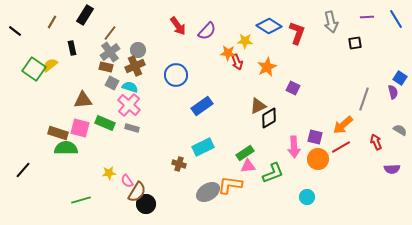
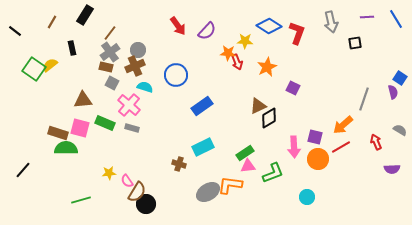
cyan semicircle at (130, 87): moved 15 px right
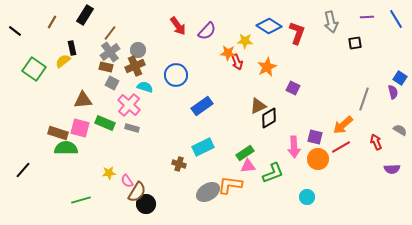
yellow semicircle at (50, 65): moved 13 px right, 4 px up
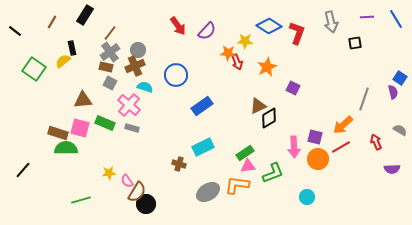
gray square at (112, 83): moved 2 px left
orange L-shape at (230, 185): moved 7 px right
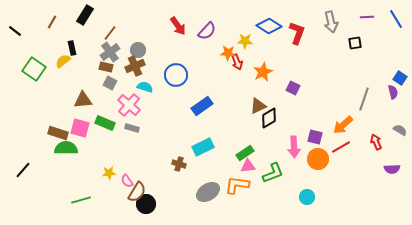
orange star at (267, 67): moved 4 px left, 5 px down
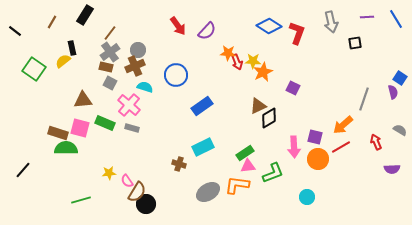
yellow star at (245, 41): moved 8 px right, 20 px down
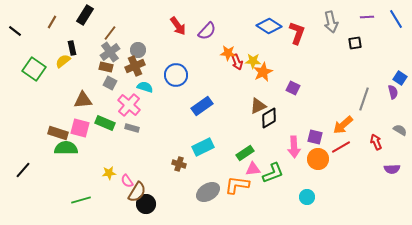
pink triangle at (248, 166): moved 5 px right, 3 px down
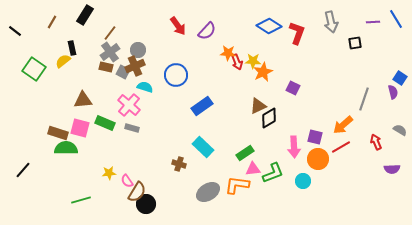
purple line at (367, 17): moved 6 px right, 5 px down
gray square at (110, 83): moved 13 px right, 11 px up
cyan rectangle at (203, 147): rotated 70 degrees clockwise
cyan circle at (307, 197): moved 4 px left, 16 px up
